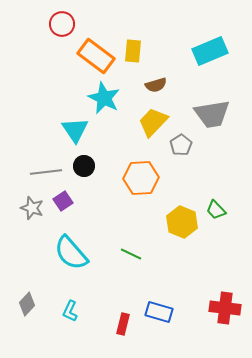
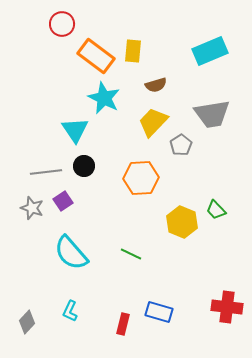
gray diamond: moved 18 px down
red cross: moved 2 px right, 1 px up
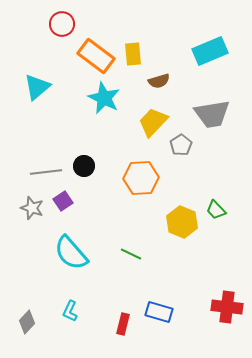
yellow rectangle: moved 3 px down; rotated 10 degrees counterclockwise
brown semicircle: moved 3 px right, 4 px up
cyan triangle: moved 38 px left, 43 px up; rotated 24 degrees clockwise
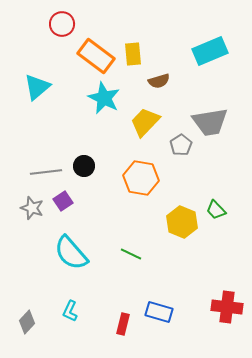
gray trapezoid: moved 2 px left, 8 px down
yellow trapezoid: moved 8 px left
orange hexagon: rotated 12 degrees clockwise
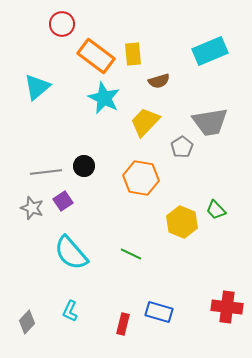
gray pentagon: moved 1 px right, 2 px down
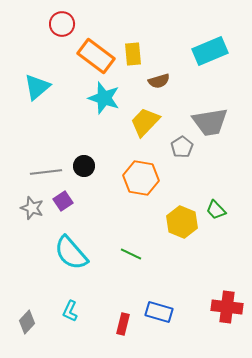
cyan star: rotated 8 degrees counterclockwise
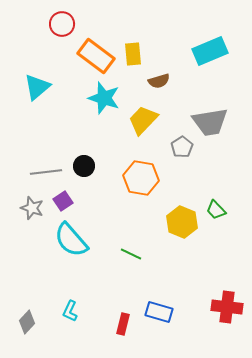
yellow trapezoid: moved 2 px left, 2 px up
cyan semicircle: moved 13 px up
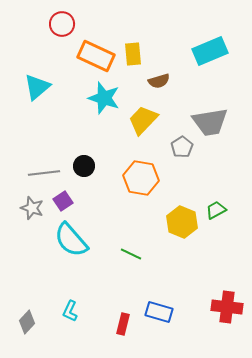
orange rectangle: rotated 12 degrees counterclockwise
gray line: moved 2 px left, 1 px down
green trapezoid: rotated 105 degrees clockwise
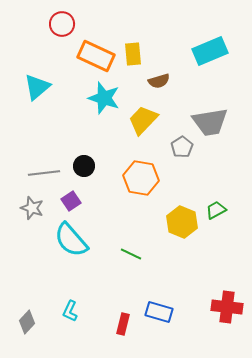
purple square: moved 8 px right
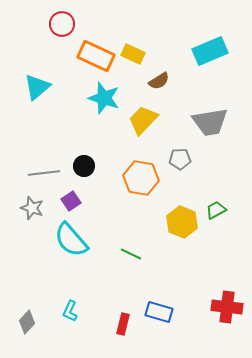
yellow rectangle: rotated 60 degrees counterclockwise
brown semicircle: rotated 15 degrees counterclockwise
gray pentagon: moved 2 px left, 12 px down; rotated 30 degrees clockwise
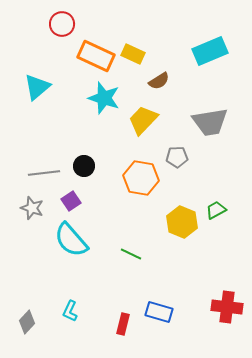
gray pentagon: moved 3 px left, 2 px up
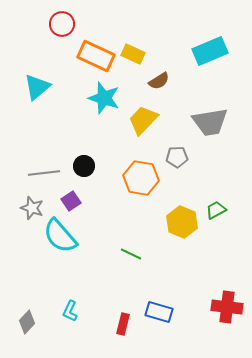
cyan semicircle: moved 11 px left, 4 px up
